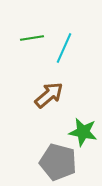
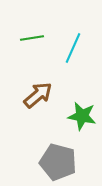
cyan line: moved 9 px right
brown arrow: moved 11 px left
green star: moved 1 px left, 16 px up
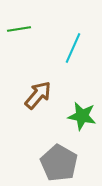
green line: moved 13 px left, 9 px up
brown arrow: rotated 8 degrees counterclockwise
gray pentagon: moved 1 px right, 1 px down; rotated 15 degrees clockwise
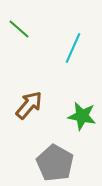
green line: rotated 50 degrees clockwise
brown arrow: moved 9 px left, 10 px down
gray pentagon: moved 4 px left
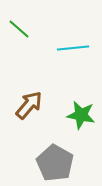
cyan line: rotated 60 degrees clockwise
green star: moved 1 px left, 1 px up
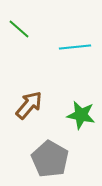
cyan line: moved 2 px right, 1 px up
gray pentagon: moved 5 px left, 4 px up
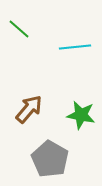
brown arrow: moved 4 px down
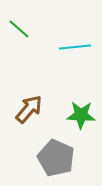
green star: rotated 8 degrees counterclockwise
gray pentagon: moved 6 px right, 1 px up; rotated 6 degrees counterclockwise
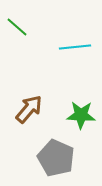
green line: moved 2 px left, 2 px up
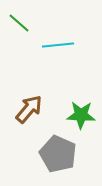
green line: moved 2 px right, 4 px up
cyan line: moved 17 px left, 2 px up
gray pentagon: moved 2 px right, 4 px up
